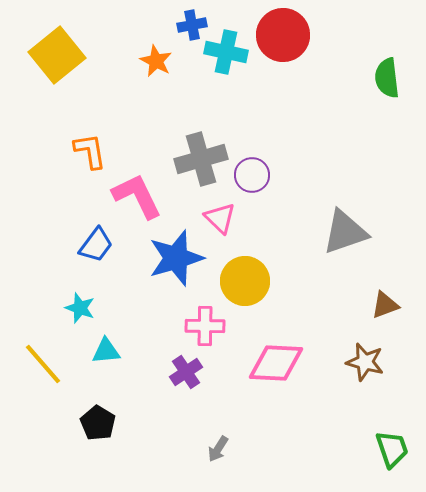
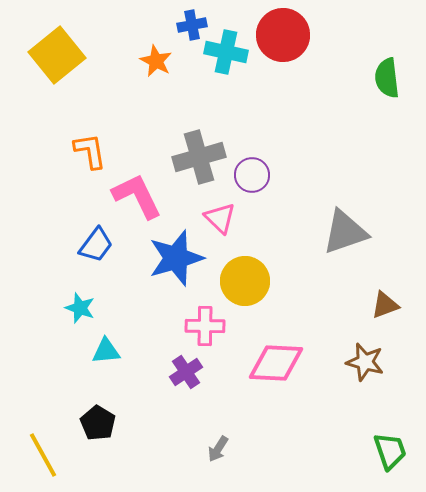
gray cross: moved 2 px left, 2 px up
yellow line: moved 91 px down; rotated 12 degrees clockwise
green trapezoid: moved 2 px left, 2 px down
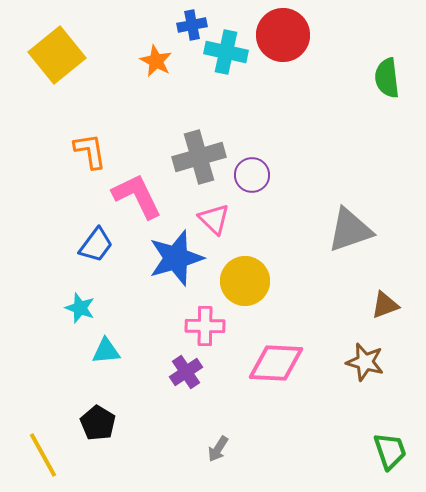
pink triangle: moved 6 px left, 1 px down
gray triangle: moved 5 px right, 2 px up
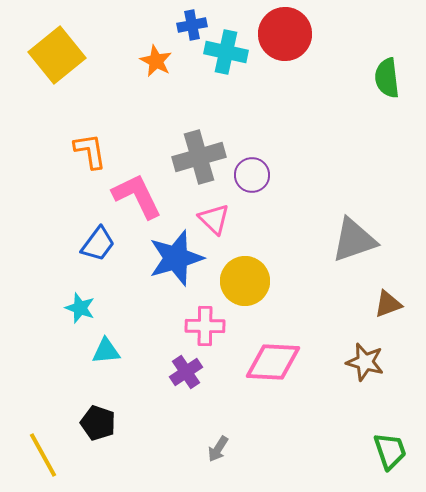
red circle: moved 2 px right, 1 px up
gray triangle: moved 4 px right, 10 px down
blue trapezoid: moved 2 px right, 1 px up
brown triangle: moved 3 px right, 1 px up
pink diamond: moved 3 px left, 1 px up
black pentagon: rotated 12 degrees counterclockwise
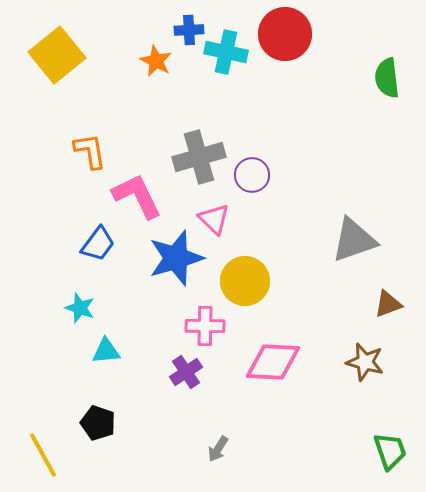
blue cross: moved 3 px left, 5 px down; rotated 8 degrees clockwise
